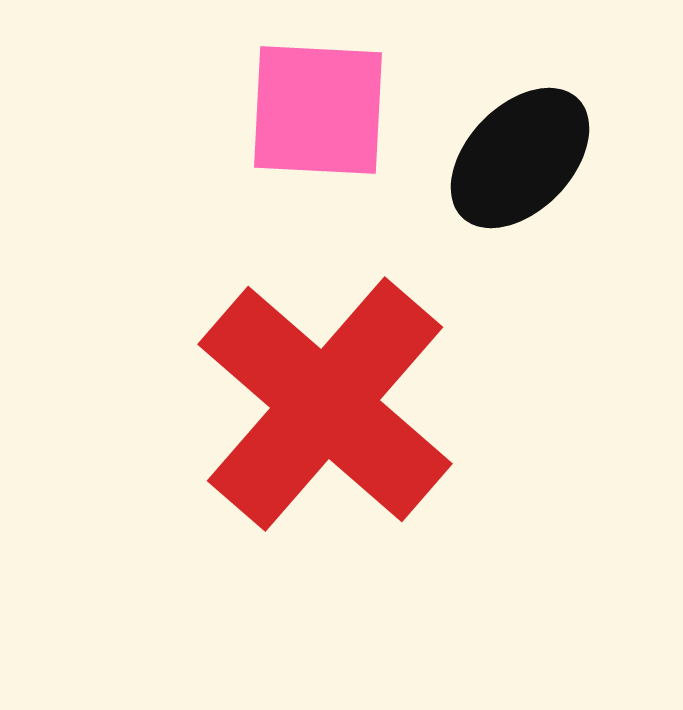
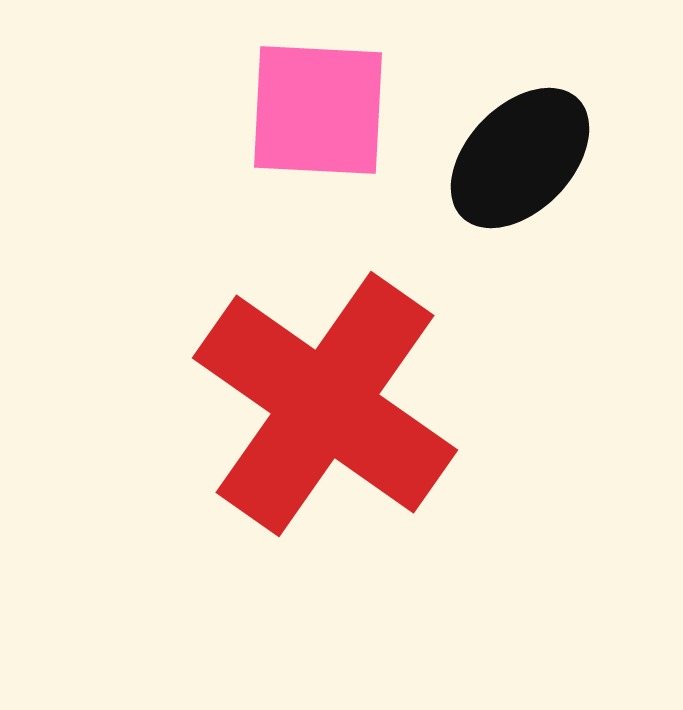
red cross: rotated 6 degrees counterclockwise
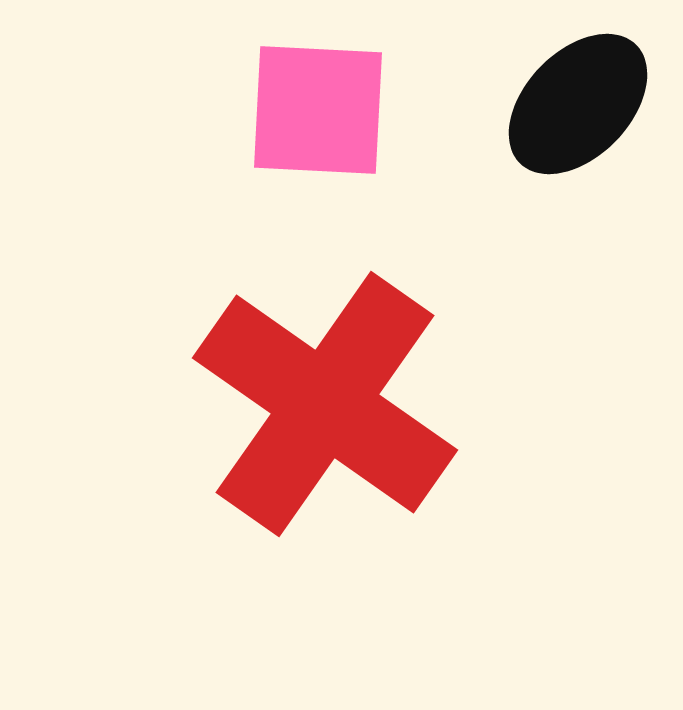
black ellipse: moved 58 px right, 54 px up
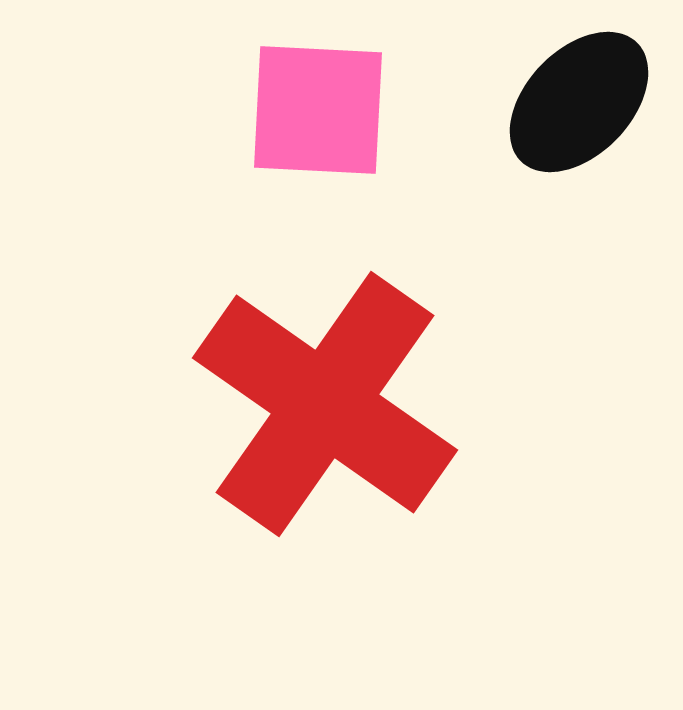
black ellipse: moved 1 px right, 2 px up
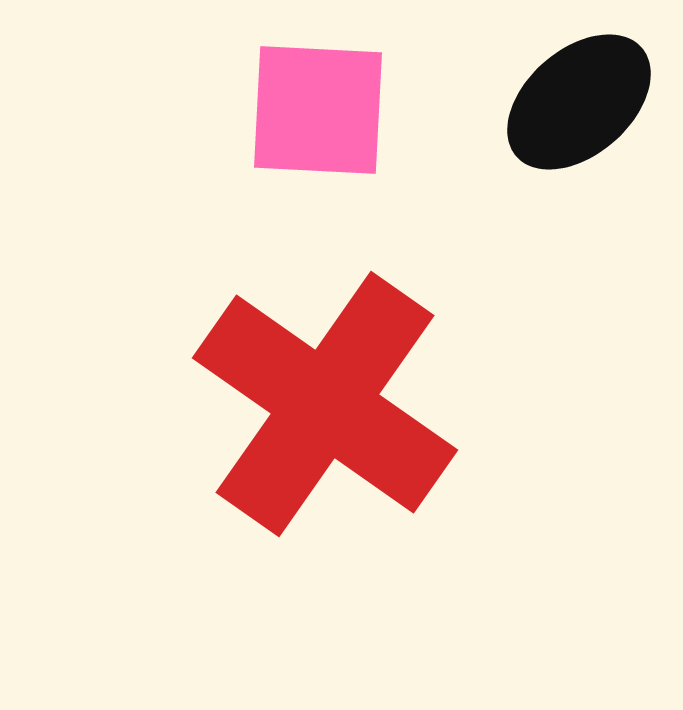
black ellipse: rotated 5 degrees clockwise
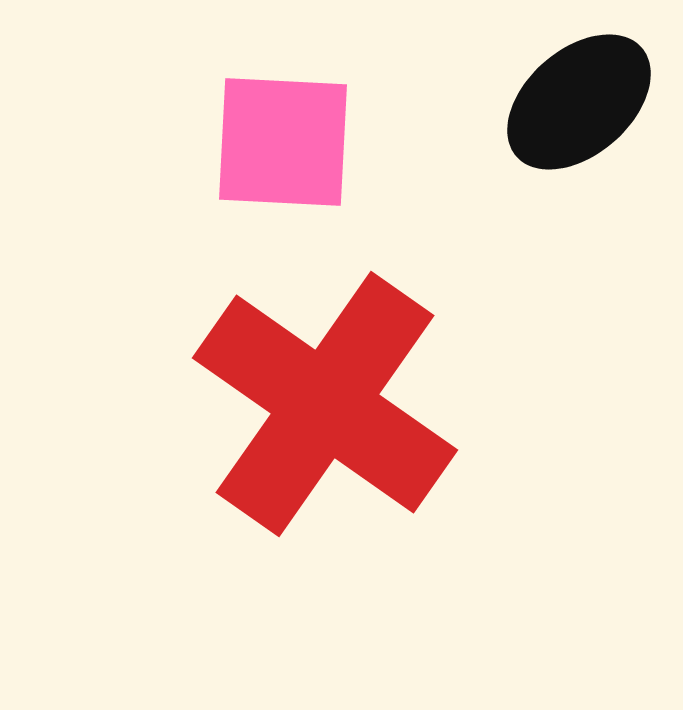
pink square: moved 35 px left, 32 px down
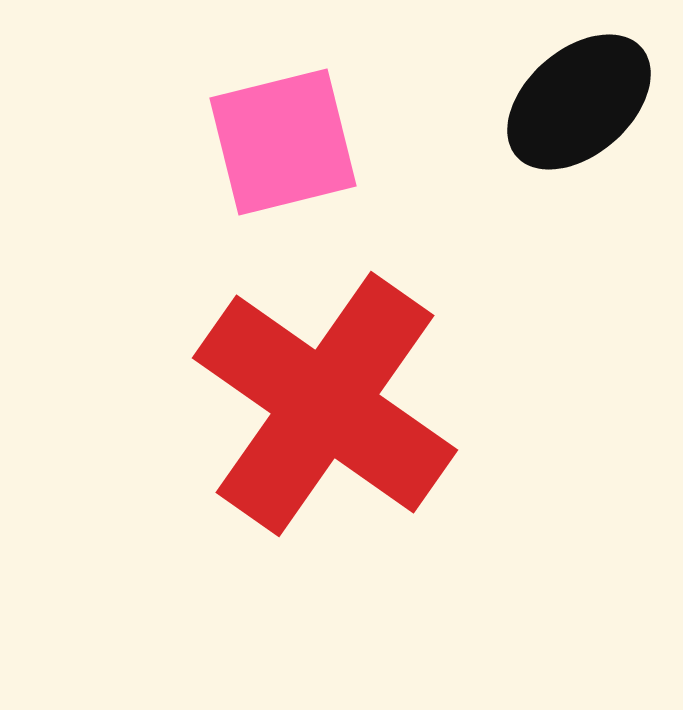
pink square: rotated 17 degrees counterclockwise
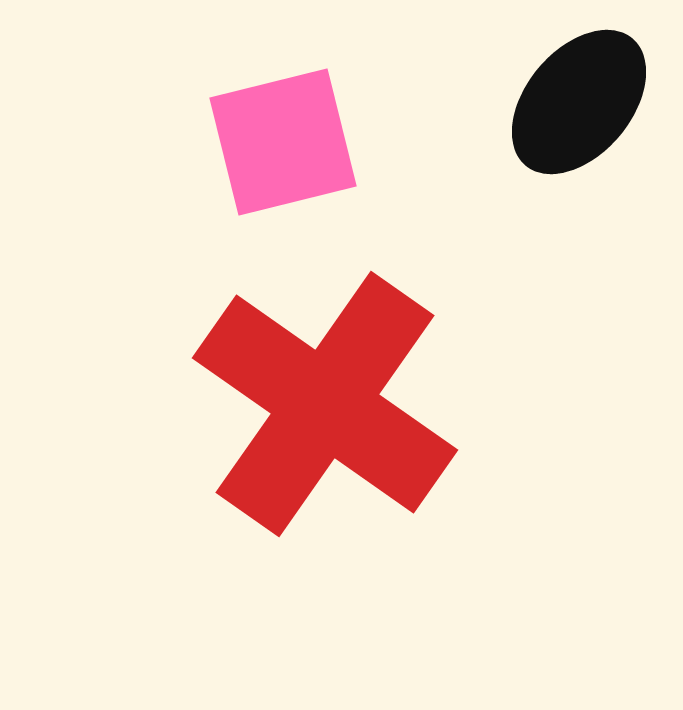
black ellipse: rotated 9 degrees counterclockwise
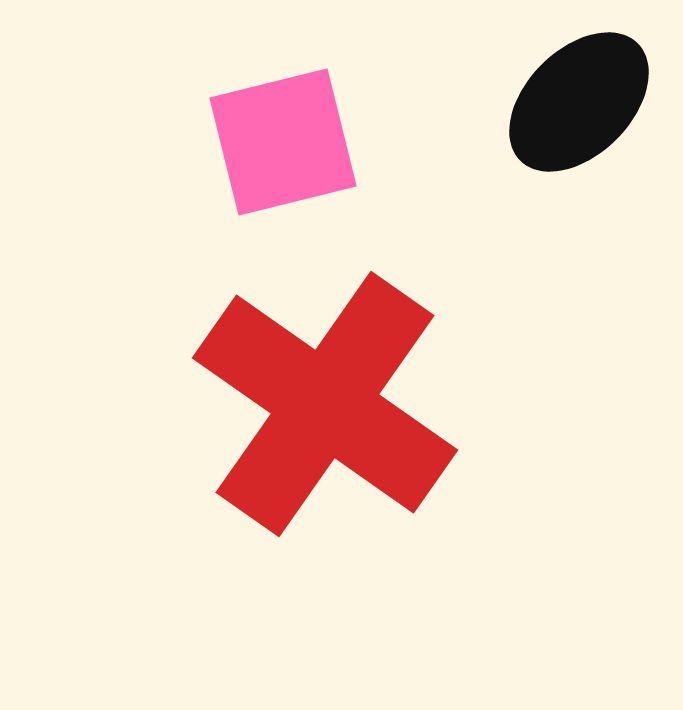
black ellipse: rotated 5 degrees clockwise
